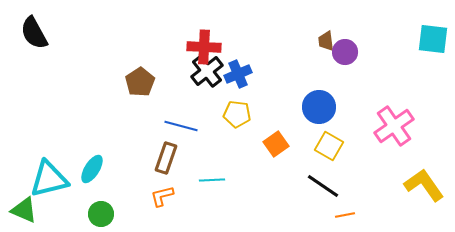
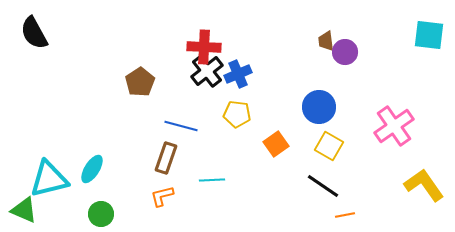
cyan square: moved 4 px left, 4 px up
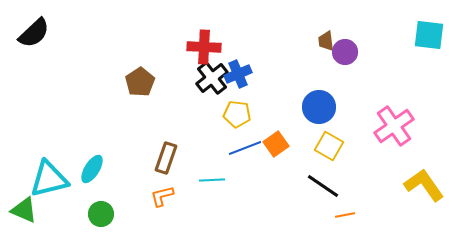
black semicircle: rotated 104 degrees counterclockwise
black cross: moved 5 px right, 7 px down
blue line: moved 64 px right, 22 px down; rotated 36 degrees counterclockwise
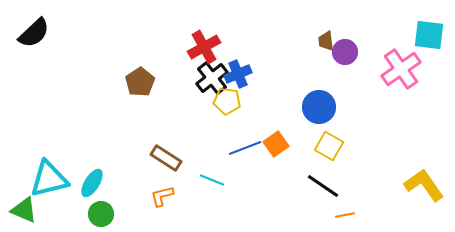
red cross: rotated 32 degrees counterclockwise
yellow pentagon: moved 10 px left, 13 px up
pink cross: moved 7 px right, 57 px up
brown rectangle: rotated 76 degrees counterclockwise
cyan ellipse: moved 14 px down
cyan line: rotated 25 degrees clockwise
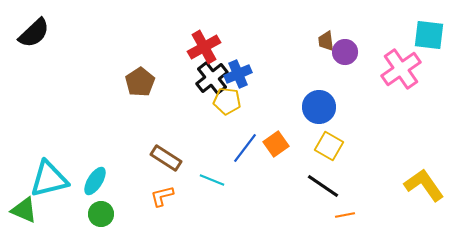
blue line: rotated 32 degrees counterclockwise
cyan ellipse: moved 3 px right, 2 px up
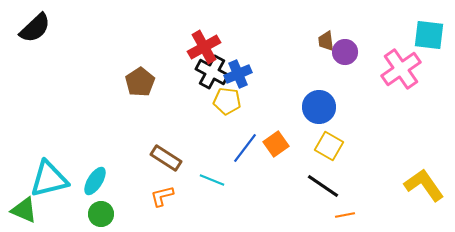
black semicircle: moved 1 px right, 5 px up
black cross: moved 6 px up; rotated 24 degrees counterclockwise
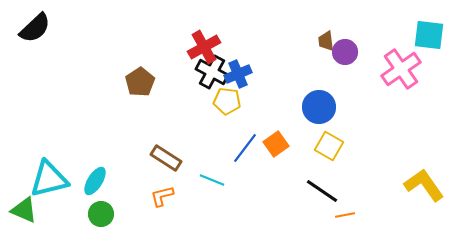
black line: moved 1 px left, 5 px down
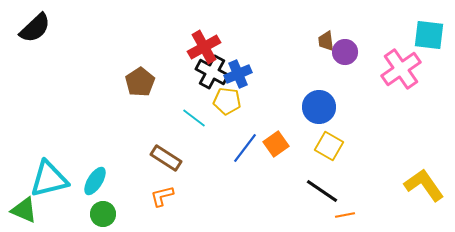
cyan line: moved 18 px left, 62 px up; rotated 15 degrees clockwise
green circle: moved 2 px right
